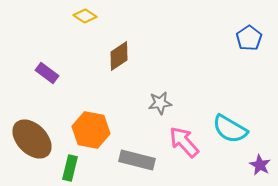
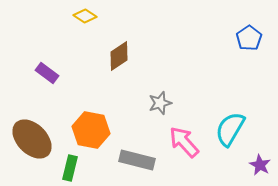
gray star: rotated 10 degrees counterclockwise
cyan semicircle: rotated 90 degrees clockwise
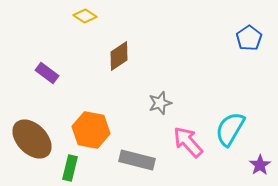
pink arrow: moved 4 px right
purple star: rotated 10 degrees clockwise
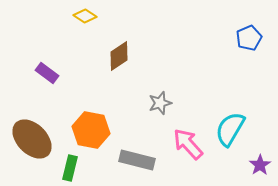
blue pentagon: rotated 10 degrees clockwise
pink arrow: moved 2 px down
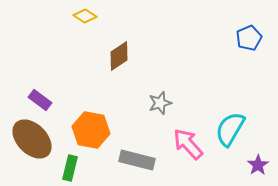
purple rectangle: moved 7 px left, 27 px down
purple star: moved 2 px left
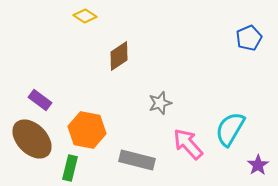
orange hexagon: moved 4 px left
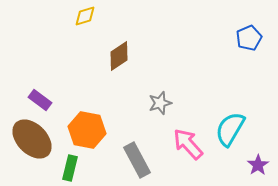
yellow diamond: rotated 50 degrees counterclockwise
gray rectangle: rotated 48 degrees clockwise
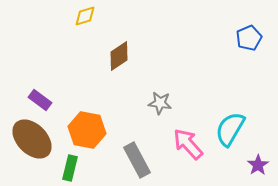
gray star: rotated 25 degrees clockwise
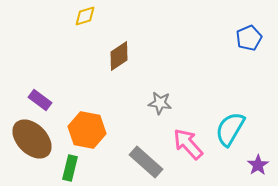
gray rectangle: moved 9 px right, 2 px down; rotated 20 degrees counterclockwise
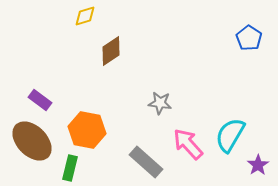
blue pentagon: rotated 15 degrees counterclockwise
brown diamond: moved 8 px left, 5 px up
cyan semicircle: moved 6 px down
brown ellipse: moved 2 px down
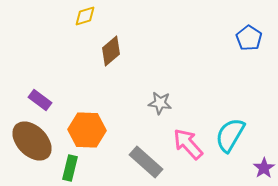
brown diamond: rotated 8 degrees counterclockwise
orange hexagon: rotated 9 degrees counterclockwise
purple star: moved 6 px right, 3 px down
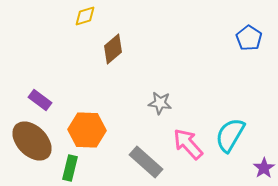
brown diamond: moved 2 px right, 2 px up
